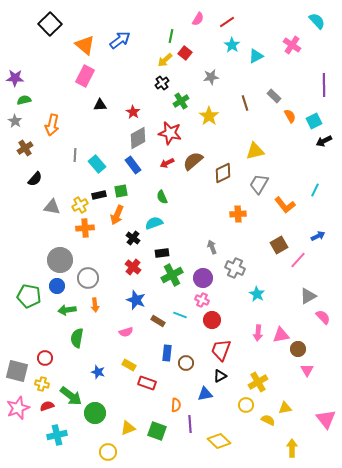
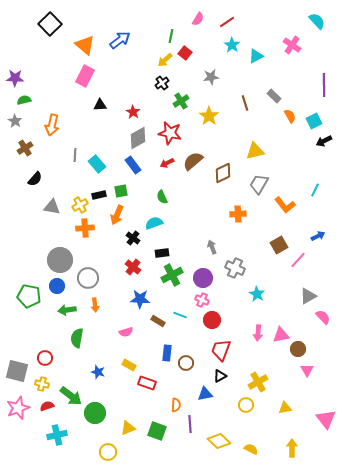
blue star at (136, 300): moved 4 px right, 1 px up; rotated 18 degrees counterclockwise
yellow semicircle at (268, 420): moved 17 px left, 29 px down
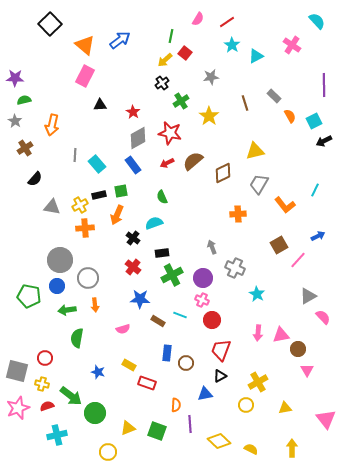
pink semicircle at (126, 332): moved 3 px left, 3 px up
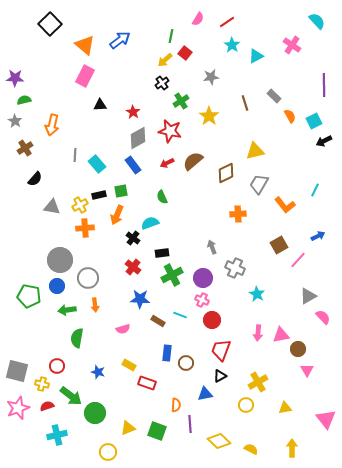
red star at (170, 133): moved 2 px up
brown diamond at (223, 173): moved 3 px right
cyan semicircle at (154, 223): moved 4 px left
red circle at (45, 358): moved 12 px right, 8 px down
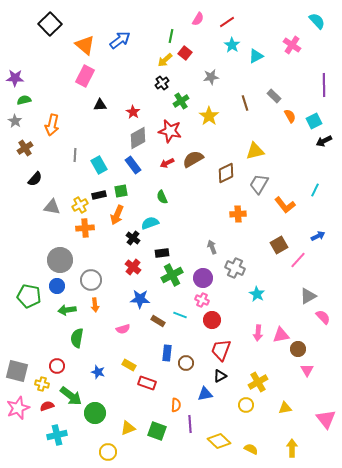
brown semicircle at (193, 161): moved 2 px up; rotated 10 degrees clockwise
cyan rectangle at (97, 164): moved 2 px right, 1 px down; rotated 12 degrees clockwise
gray circle at (88, 278): moved 3 px right, 2 px down
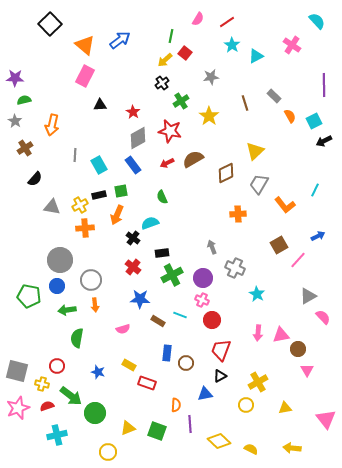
yellow triangle at (255, 151): rotated 30 degrees counterclockwise
yellow arrow at (292, 448): rotated 84 degrees counterclockwise
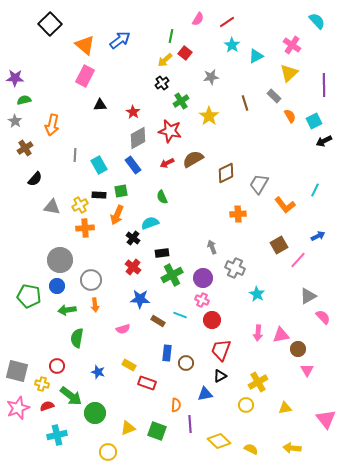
yellow triangle at (255, 151): moved 34 px right, 78 px up
black rectangle at (99, 195): rotated 16 degrees clockwise
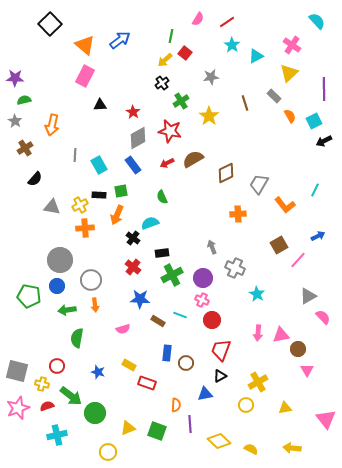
purple line at (324, 85): moved 4 px down
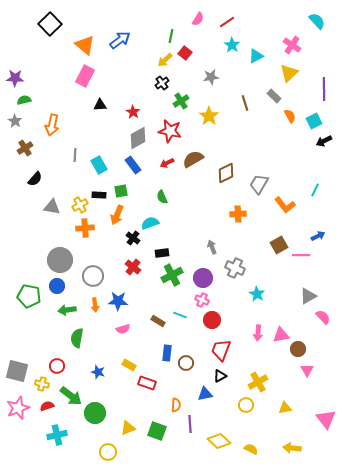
pink line at (298, 260): moved 3 px right, 5 px up; rotated 48 degrees clockwise
gray circle at (91, 280): moved 2 px right, 4 px up
blue star at (140, 299): moved 22 px left, 2 px down
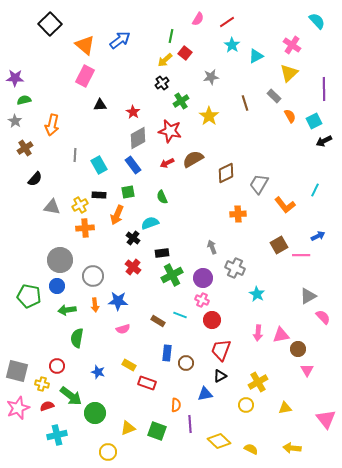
green square at (121, 191): moved 7 px right, 1 px down
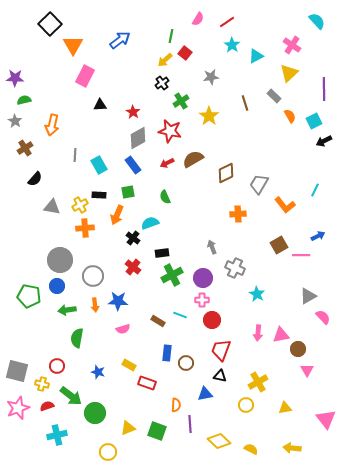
orange triangle at (85, 45): moved 12 px left; rotated 20 degrees clockwise
green semicircle at (162, 197): moved 3 px right
pink cross at (202, 300): rotated 24 degrees counterclockwise
black triangle at (220, 376): rotated 40 degrees clockwise
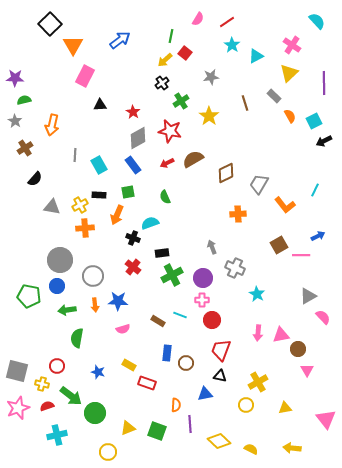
purple line at (324, 89): moved 6 px up
black cross at (133, 238): rotated 16 degrees counterclockwise
